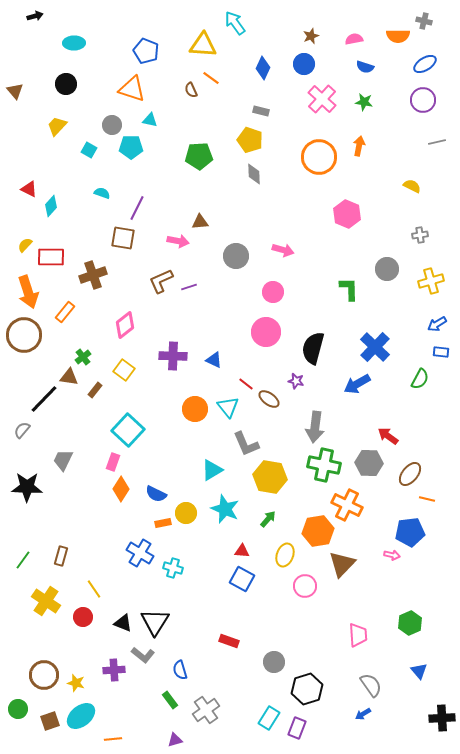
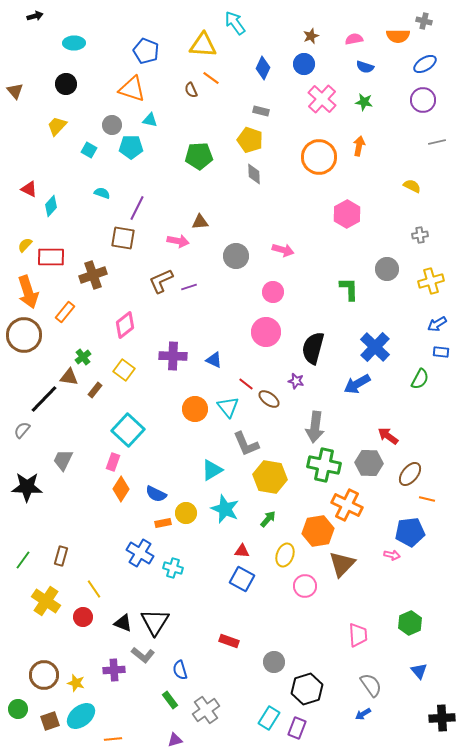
pink hexagon at (347, 214): rotated 8 degrees clockwise
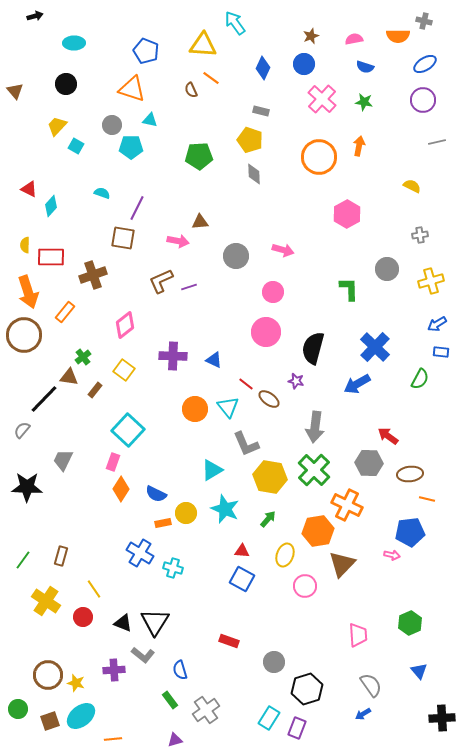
cyan square at (89, 150): moved 13 px left, 4 px up
yellow semicircle at (25, 245): rotated 42 degrees counterclockwise
green cross at (324, 465): moved 10 px left, 5 px down; rotated 32 degrees clockwise
brown ellipse at (410, 474): rotated 45 degrees clockwise
brown circle at (44, 675): moved 4 px right
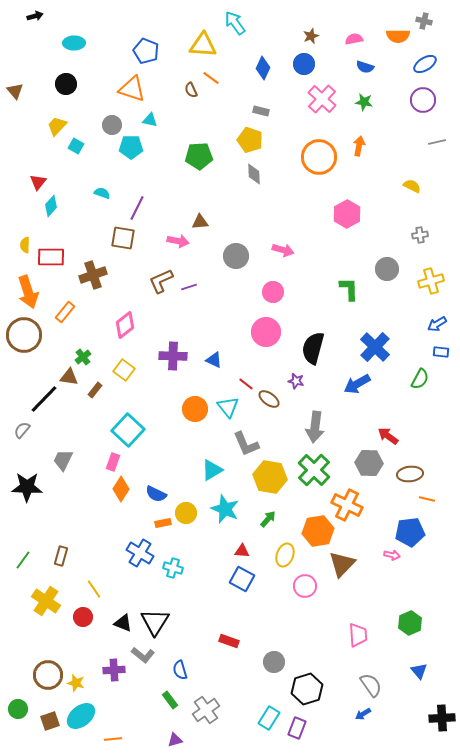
red triangle at (29, 189): moved 9 px right, 7 px up; rotated 42 degrees clockwise
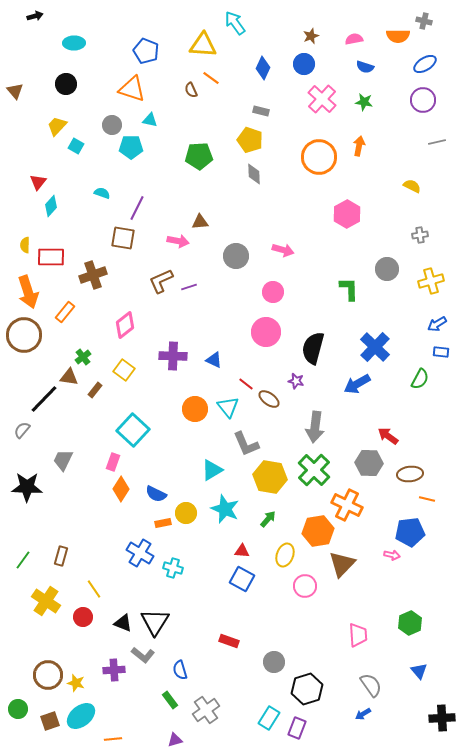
cyan square at (128, 430): moved 5 px right
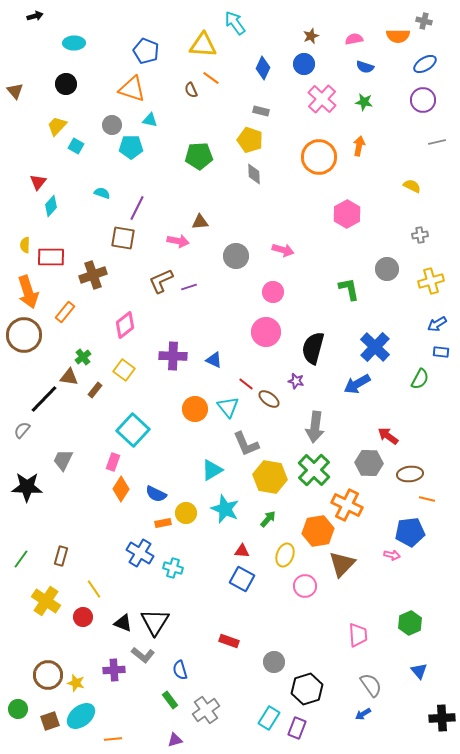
green L-shape at (349, 289): rotated 10 degrees counterclockwise
green line at (23, 560): moved 2 px left, 1 px up
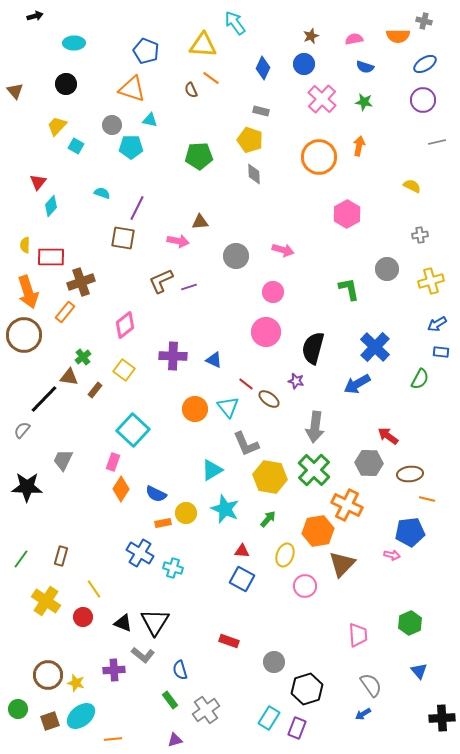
brown cross at (93, 275): moved 12 px left, 7 px down
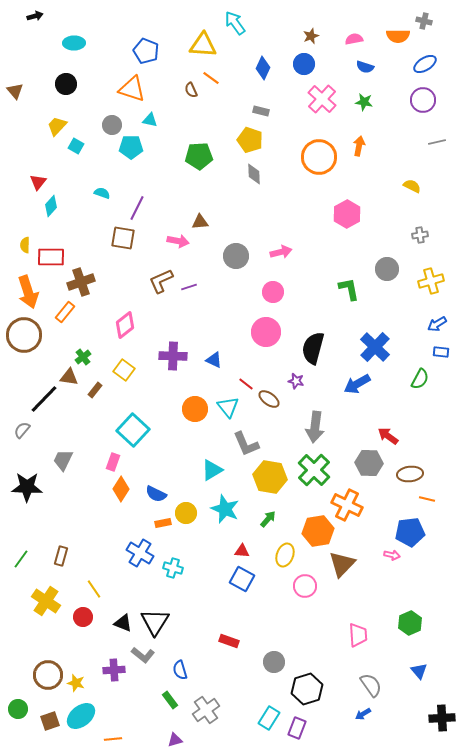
pink arrow at (283, 250): moved 2 px left, 2 px down; rotated 30 degrees counterclockwise
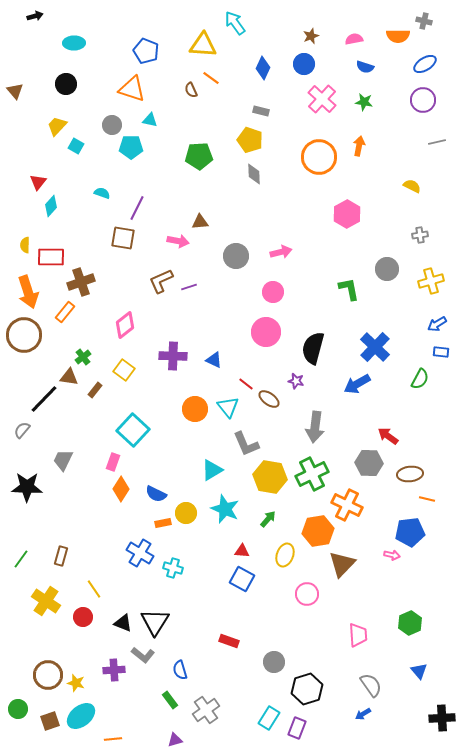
green cross at (314, 470): moved 2 px left, 4 px down; rotated 20 degrees clockwise
pink circle at (305, 586): moved 2 px right, 8 px down
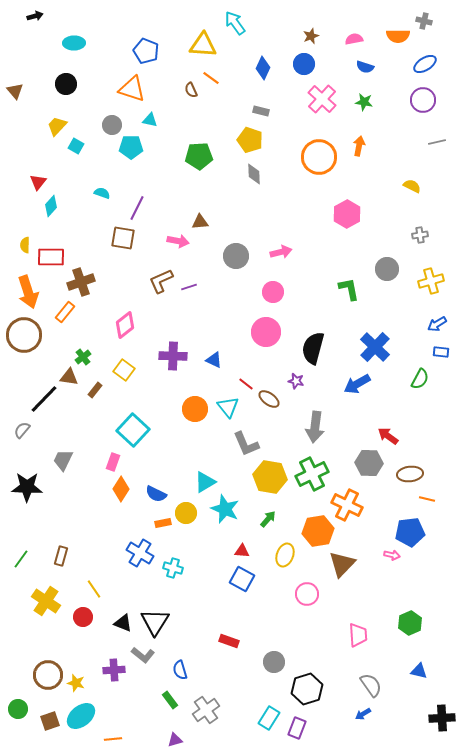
cyan triangle at (212, 470): moved 7 px left, 12 px down
blue triangle at (419, 671): rotated 36 degrees counterclockwise
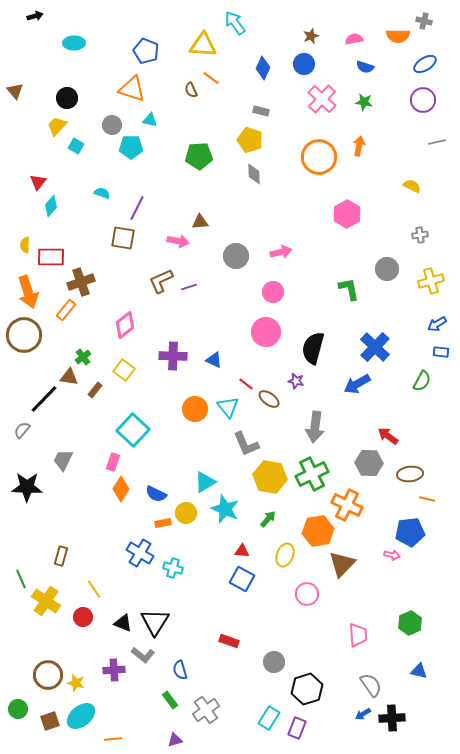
black circle at (66, 84): moved 1 px right, 14 px down
orange rectangle at (65, 312): moved 1 px right, 2 px up
green semicircle at (420, 379): moved 2 px right, 2 px down
green line at (21, 559): moved 20 px down; rotated 60 degrees counterclockwise
black cross at (442, 718): moved 50 px left
